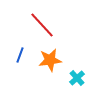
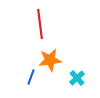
red line: moved 2 px left, 1 px up; rotated 36 degrees clockwise
blue line: moved 11 px right, 22 px down
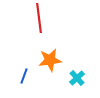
red line: moved 1 px left, 6 px up
blue line: moved 7 px left, 1 px up
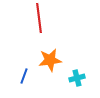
cyan cross: rotated 28 degrees clockwise
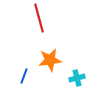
red line: rotated 8 degrees counterclockwise
